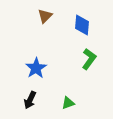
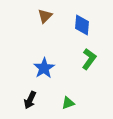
blue star: moved 8 px right
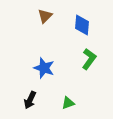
blue star: rotated 20 degrees counterclockwise
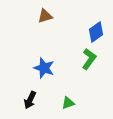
brown triangle: rotated 28 degrees clockwise
blue diamond: moved 14 px right, 7 px down; rotated 50 degrees clockwise
